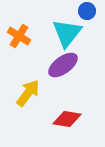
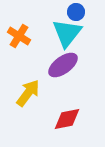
blue circle: moved 11 px left, 1 px down
red diamond: rotated 20 degrees counterclockwise
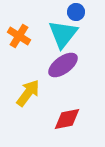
cyan triangle: moved 4 px left, 1 px down
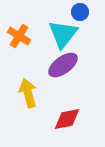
blue circle: moved 4 px right
yellow arrow: rotated 52 degrees counterclockwise
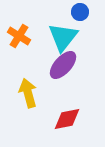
cyan triangle: moved 3 px down
purple ellipse: rotated 12 degrees counterclockwise
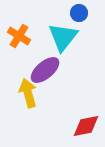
blue circle: moved 1 px left, 1 px down
purple ellipse: moved 18 px left, 5 px down; rotated 8 degrees clockwise
red diamond: moved 19 px right, 7 px down
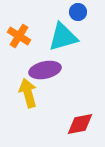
blue circle: moved 1 px left, 1 px up
cyan triangle: rotated 36 degrees clockwise
purple ellipse: rotated 28 degrees clockwise
red diamond: moved 6 px left, 2 px up
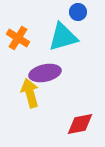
orange cross: moved 1 px left, 2 px down
purple ellipse: moved 3 px down
yellow arrow: moved 2 px right
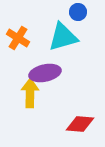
yellow arrow: rotated 16 degrees clockwise
red diamond: rotated 16 degrees clockwise
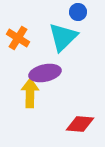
cyan triangle: rotated 28 degrees counterclockwise
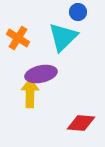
purple ellipse: moved 4 px left, 1 px down
red diamond: moved 1 px right, 1 px up
